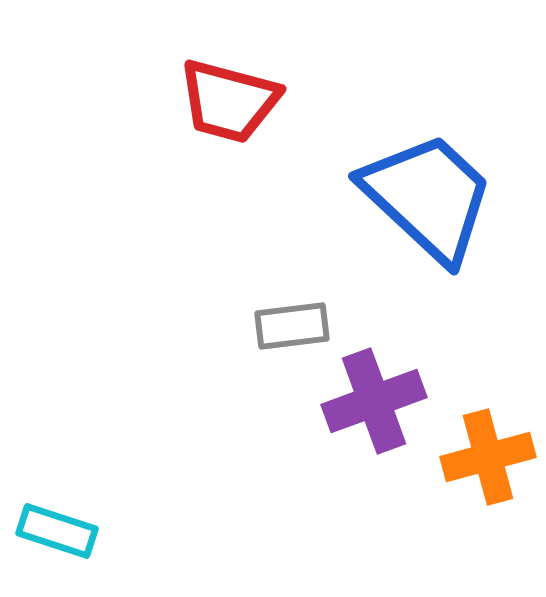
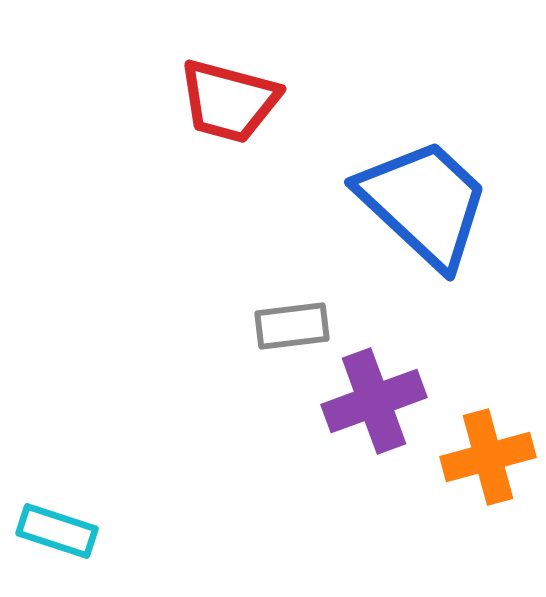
blue trapezoid: moved 4 px left, 6 px down
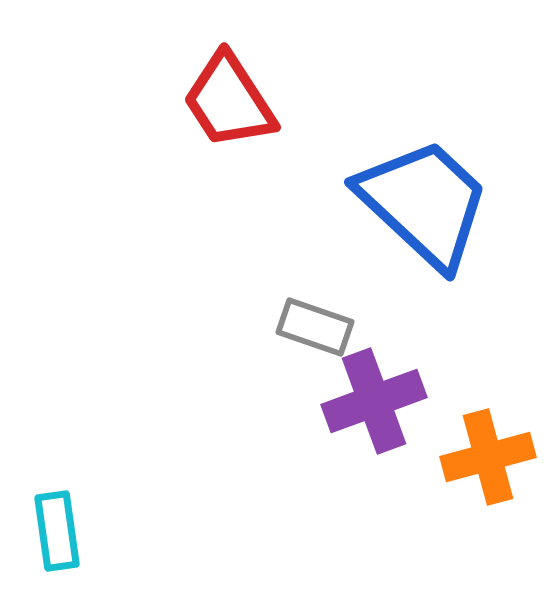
red trapezoid: rotated 42 degrees clockwise
gray rectangle: moved 23 px right, 1 px down; rotated 26 degrees clockwise
cyan rectangle: rotated 64 degrees clockwise
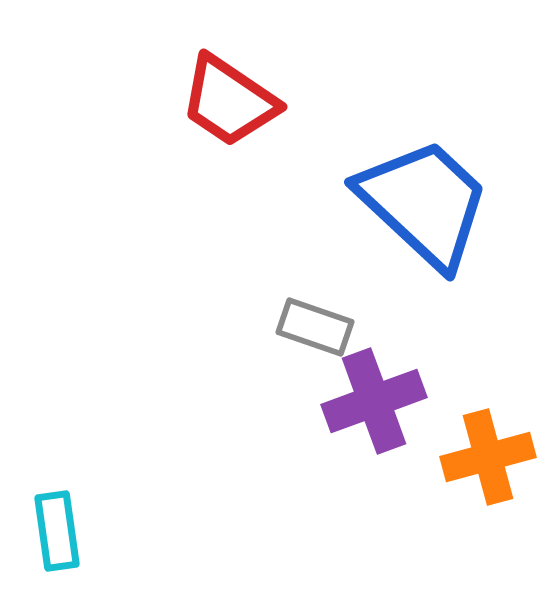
red trapezoid: rotated 23 degrees counterclockwise
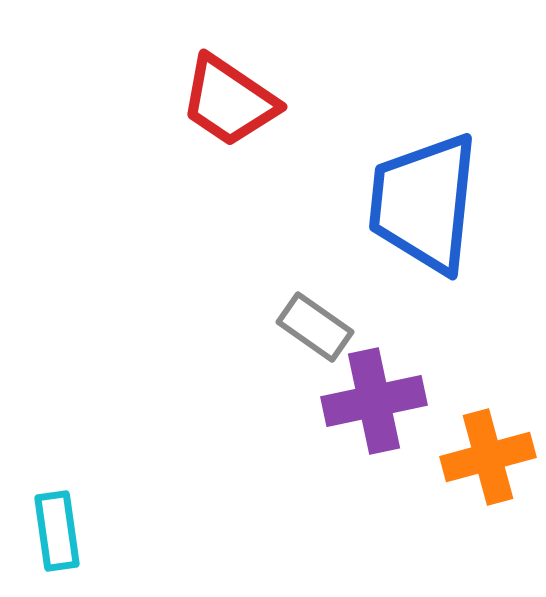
blue trapezoid: rotated 127 degrees counterclockwise
gray rectangle: rotated 16 degrees clockwise
purple cross: rotated 8 degrees clockwise
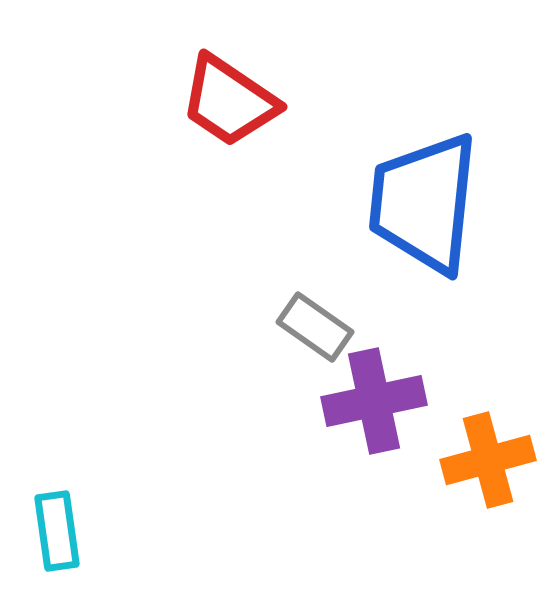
orange cross: moved 3 px down
